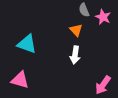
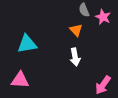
cyan triangle: rotated 30 degrees counterclockwise
white arrow: moved 2 px down; rotated 18 degrees counterclockwise
pink triangle: rotated 12 degrees counterclockwise
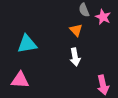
pink arrow: rotated 48 degrees counterclockwise
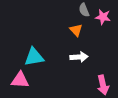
pink star: rotated 14 degrees counterclockwise
cyan triangle: moved 7 px right, 13 px down
white arrow: moved 4 px right; rotated 84 degrees counterclockwise
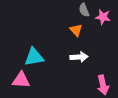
pink triangle: moved 1 px right
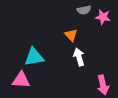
gray semicircle: rotated 80 degrees counterclockwise
orange triangle: moved 5 px left, 5 px down
white arrow: rotated 102 degrees counterclockwise
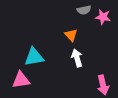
white arrow: moved 2 px left, 1 px down
pink triangle: rotated 12 degrees counterclockwise
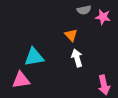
pink arrow: moved 1 px right
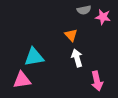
pink triangle: moved 1 px right
pink arrow: moved 7 px left, 4 px up
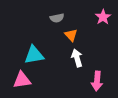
gray semicircle: moved 27 px left, 8 px down
pink star: rotated 28 degrees clockwise
cyan triangle: moved 2 px up
pink arrow: rotated 18 degrees clockwise
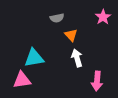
cyan triangle: moved 3 px down
